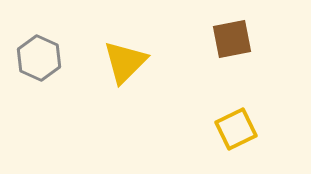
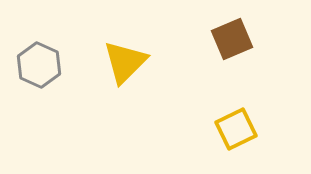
brown square: rotated 12 degrees counterclockwise
gray hexagon: moved 7 px down
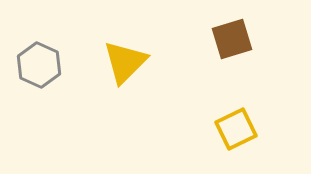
brown square: rotated 6 degrees clockwise
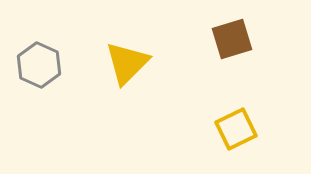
yellow triangle: moved 2 px right, 1 px down
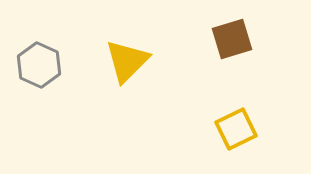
yellow triangle: moved 2 px up
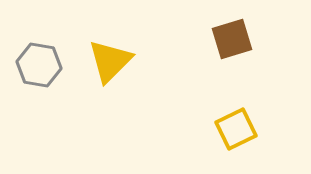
yellow triangle: moved 17 px left
gray hexagon: rotated 15 degrees counterclockwise
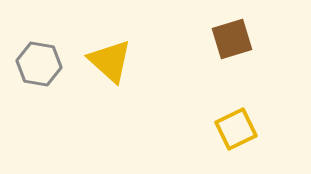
yellow triangle: rotated 33 degrees counterclockwise
gray hexagon: moved 1 px up
